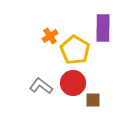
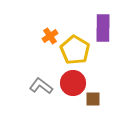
brown square: moved 1 px up
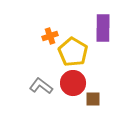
orange cross: rotated 14 degrees clockwise
yellow pentagon: moved 2 px left, 2 px down
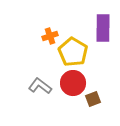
gray L-shape: moved 1 px left
brown square: rotated 21 degrees counterclockwise
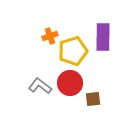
purple rectangle: moved 9 px down
yellow pentagon: moved 1 px up; rotated 24 degrees clockwise
red circle: moved 3 px left
brown square: rotated 14 degrees clockwise
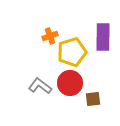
yellow pentagon: moved 1 px left, 1 px down
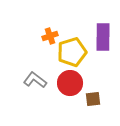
gray L-shape: moved 5 px left, 6 px up
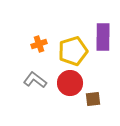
orange cross: moved 11 px left, 8 px down
yellow pentagon: moved 1 px right, 1 px up
